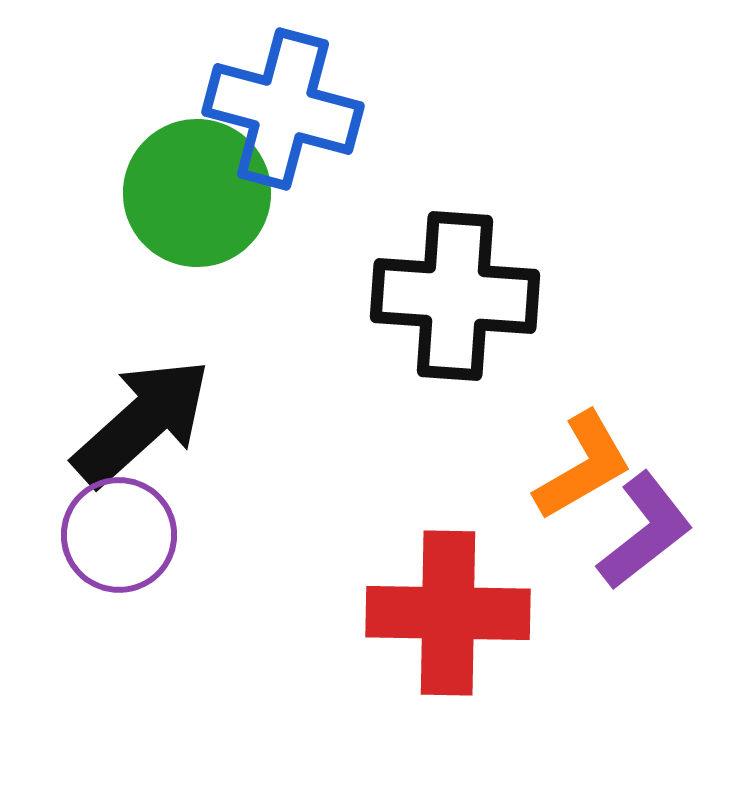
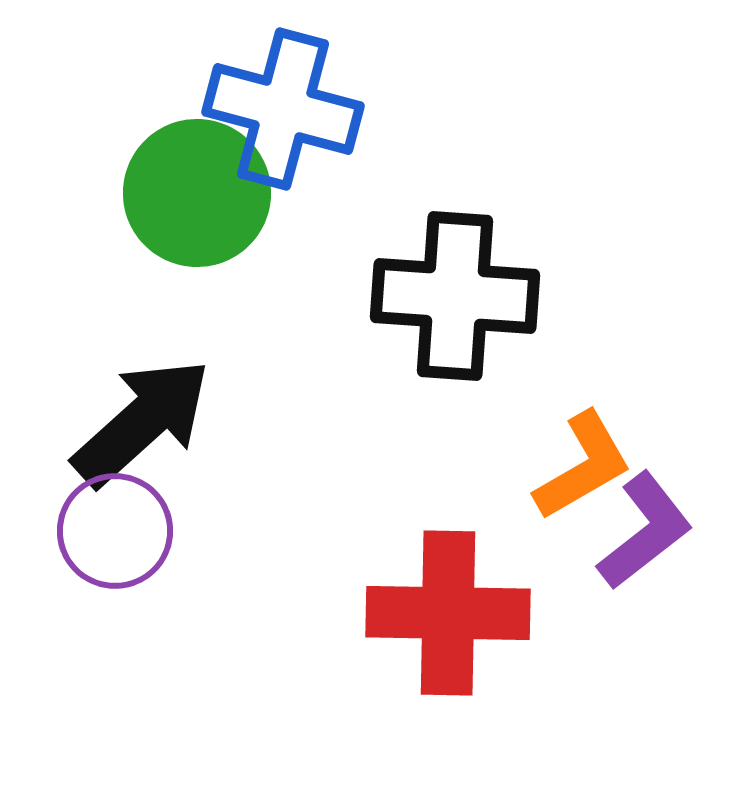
purple circle: moved 4 px left, 4 px up
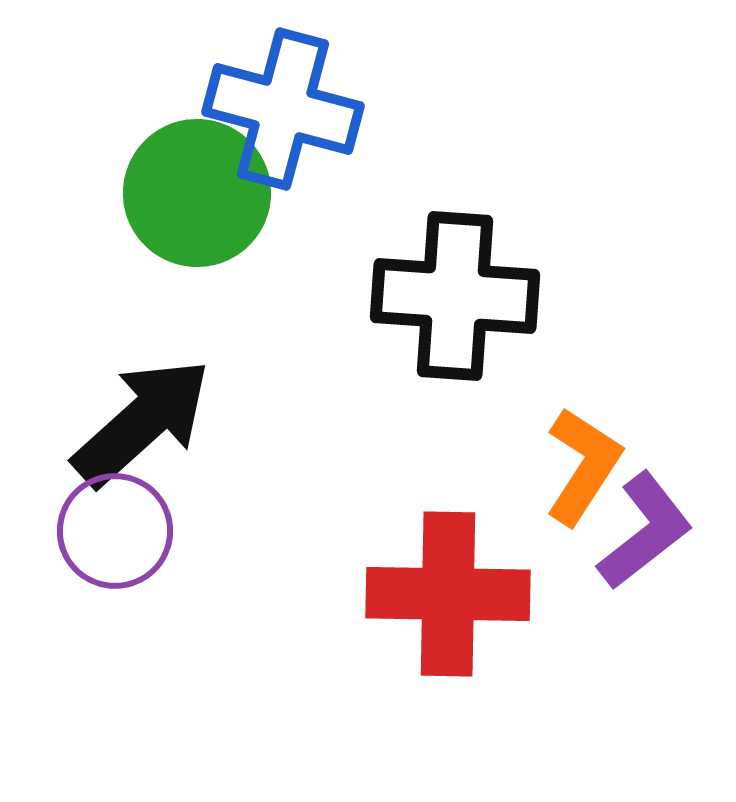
orange L-shape: rotated 27 degrees counterclockwise
red cross: moved 19 px up
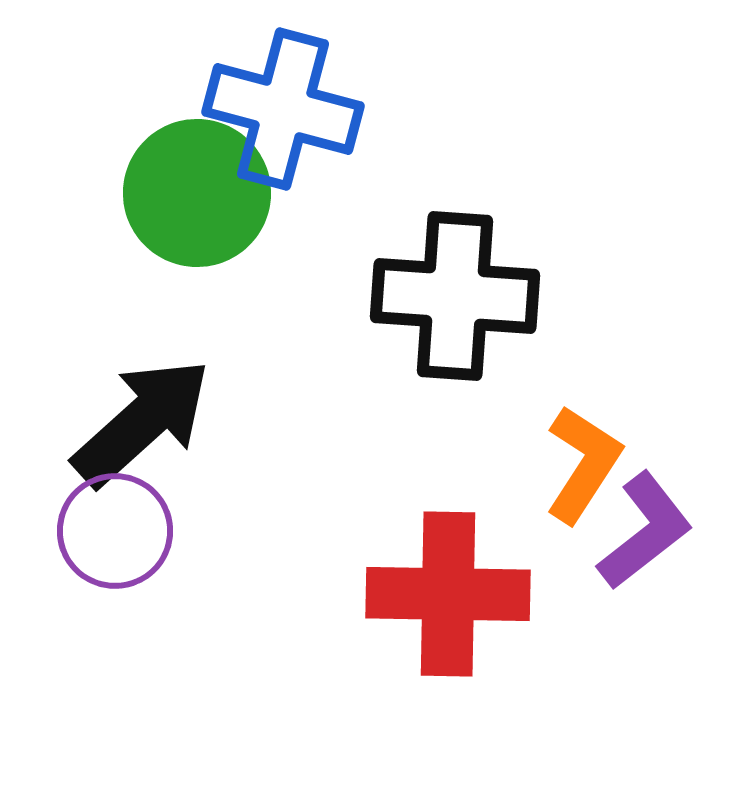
orange L-shape: moved 2 px up
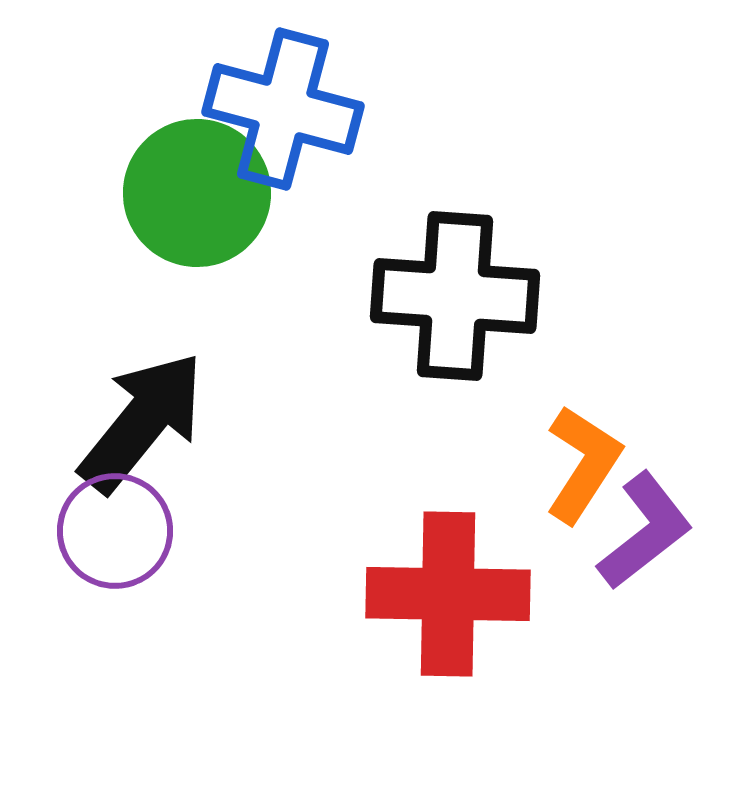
black arrow: rotated 9 degrees counterclockwise
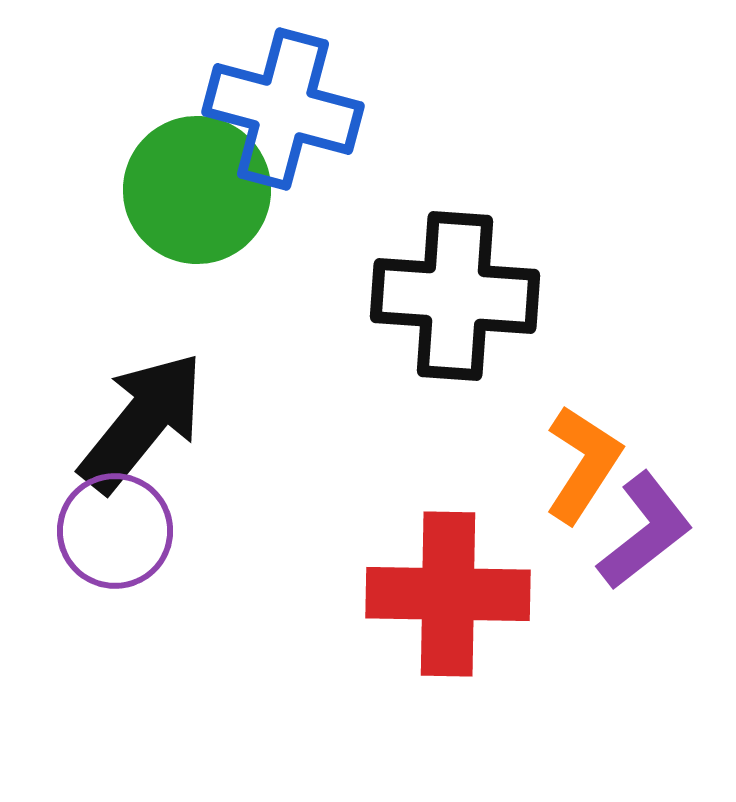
green circle: moved 3 px up
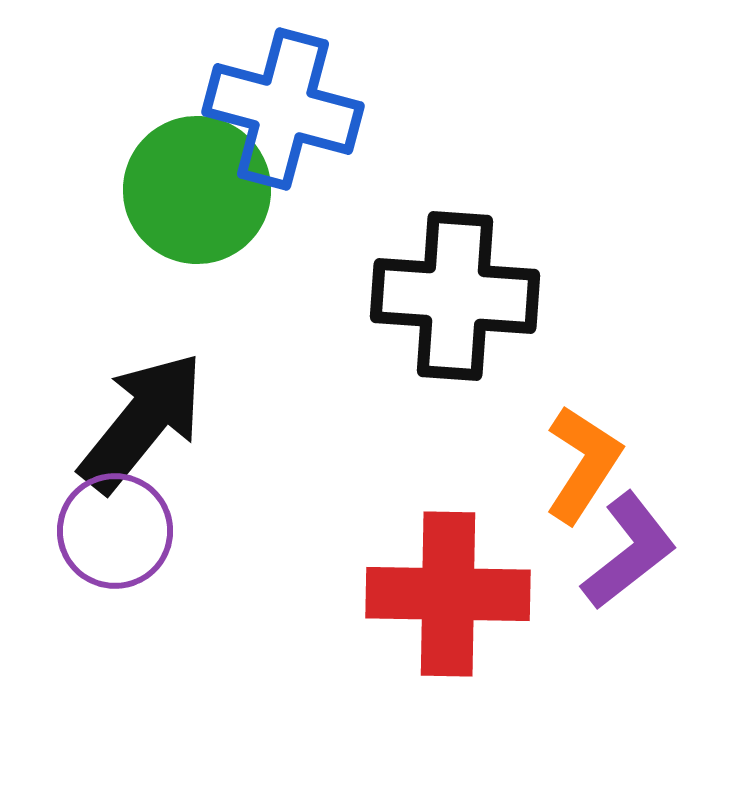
purple L-shape: moved 16 px left, 20 px down
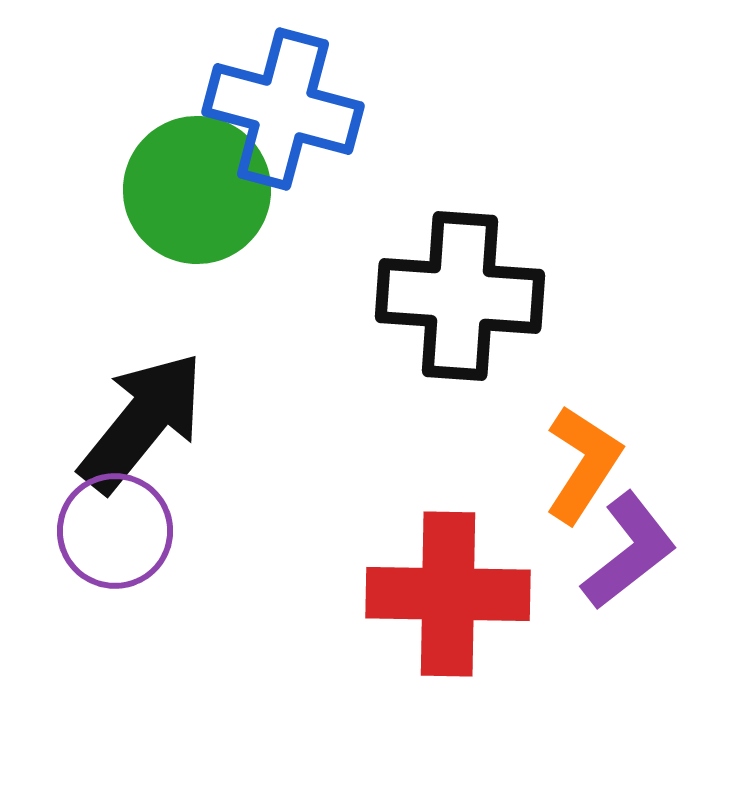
black cross: moved 5 px right
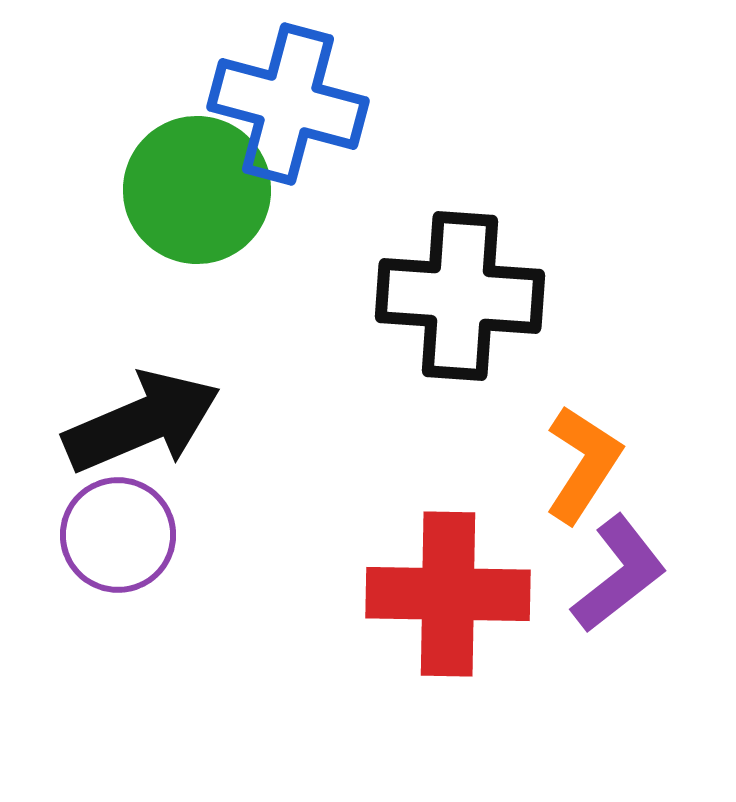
blue cross: moved 5 px right, 5 px up
black arrow: rotated 28 degrees clockwise
purple circle: moved 3 px right, 4 px down
purple L-shape: moved 10 px left, 23 px down
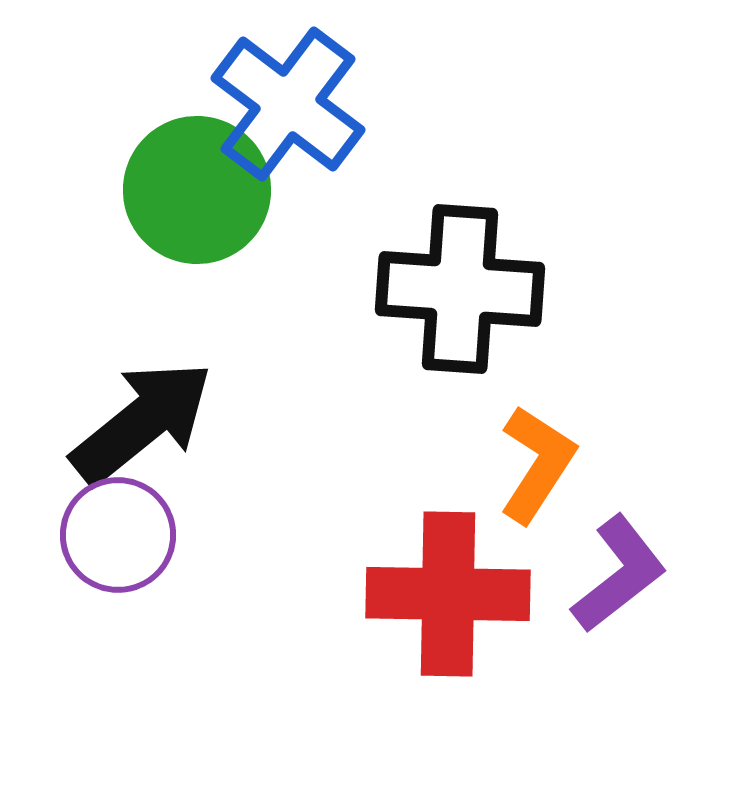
blue cross: rotated 22 degrees clockwise
black cross: moved 7 px up
black arrow: rotated 16 degrees counterclockwise
orange L-shape: moved 46 px left
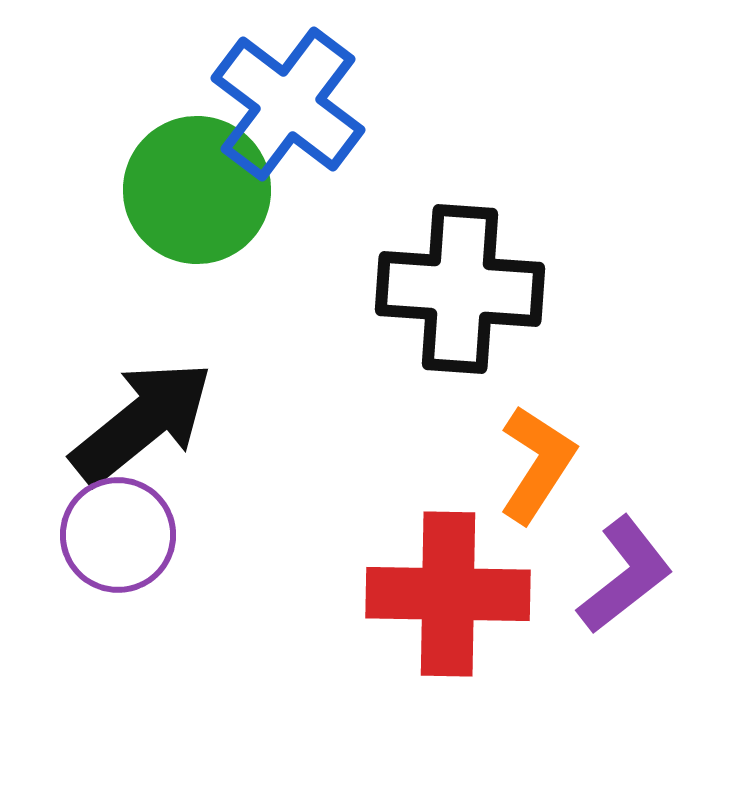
purple L-shape: moved 6 px right, 1 px down
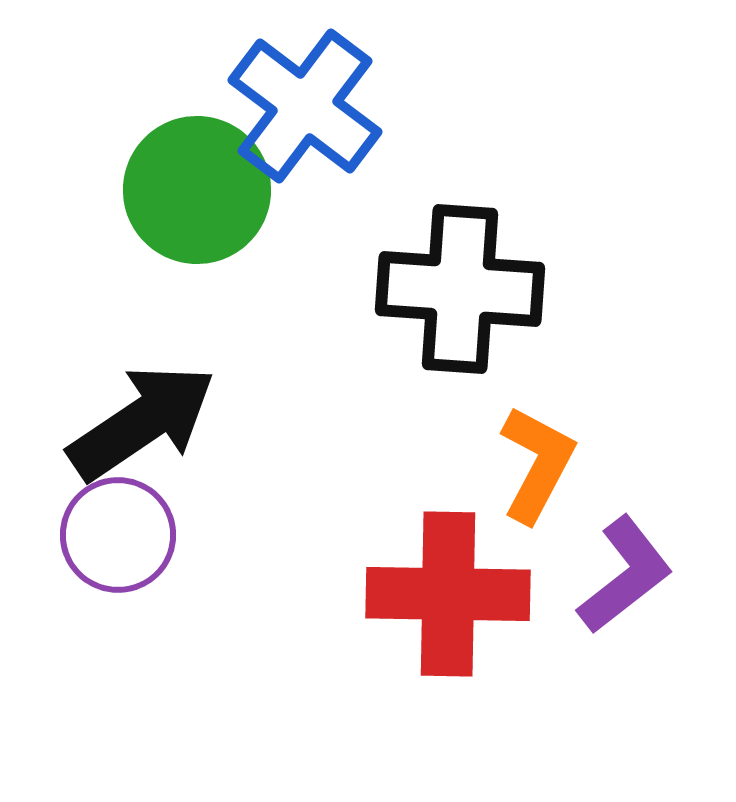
blue cross: moved 17 px right, 2 px down
black arrow: rotated 5 degrees clockwise
orange L-shape: rotated 5 degrees counterclockwise
